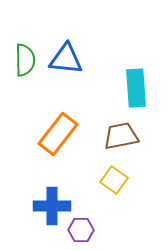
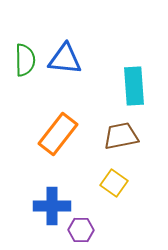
blue triangle: moved 1 px left
cyan rectangle: moved 2 px left, 2 px up
yellow square: moved 3 px down
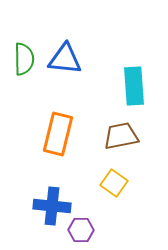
green semicircle: moved 1 px left, 1 px up
orange rectangle: rotated 24 degrees counterclockwise
blue cross: rotated 6 degrees clockwise
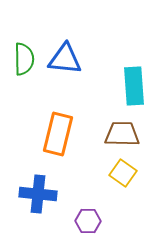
brown trapezoid: moved 1 px right, 2 px up; rotated 12 degrees clockwise
yellow square: moved 9 px right, 10 px up
blue cross: moved 14 px left, 12 px up
purple hexagon: moved 7 px right, 9 px up
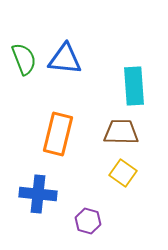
green semicircle: rotated 20 degrees counterclockwise
brown trapezoid: moved 1 px left, 2 px up
purple hexagon: rotated 15 degrees clockwise
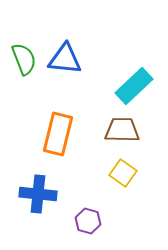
cyan rectangle: rotated 51 degrees clockwise
brown trapezoid: moved 1 px right, 2 px up
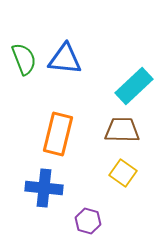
blue cross: moved 6 px right, 6 px up
